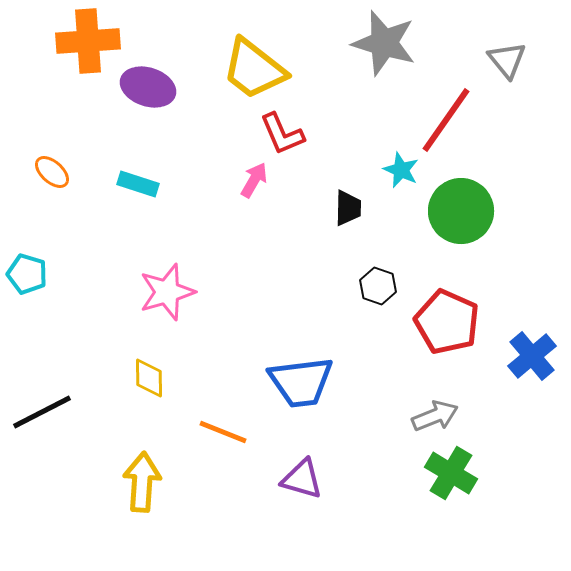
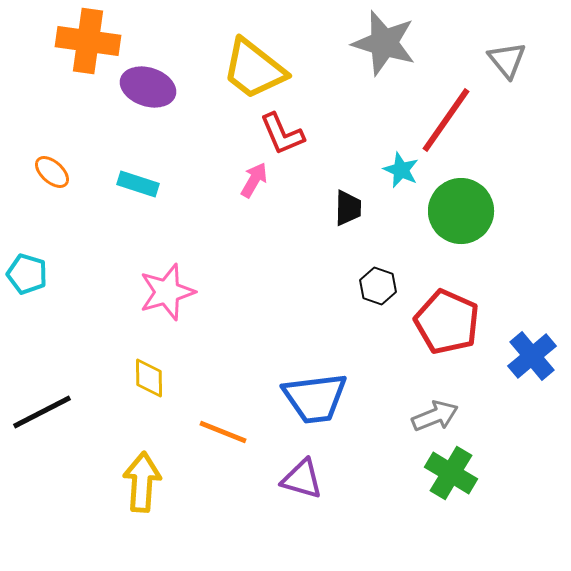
orange cross: rotated 12 degrees clockwise
blue trapezoid: moved 14 px right, 16 px down
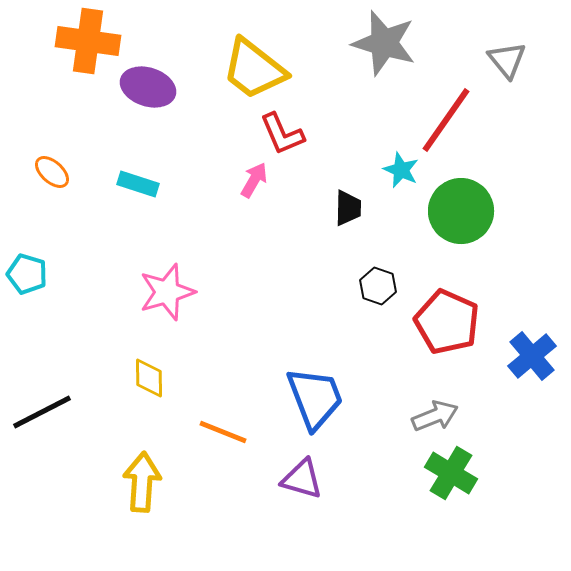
blue trapezoid: rotated 104 degrees counterclockwise
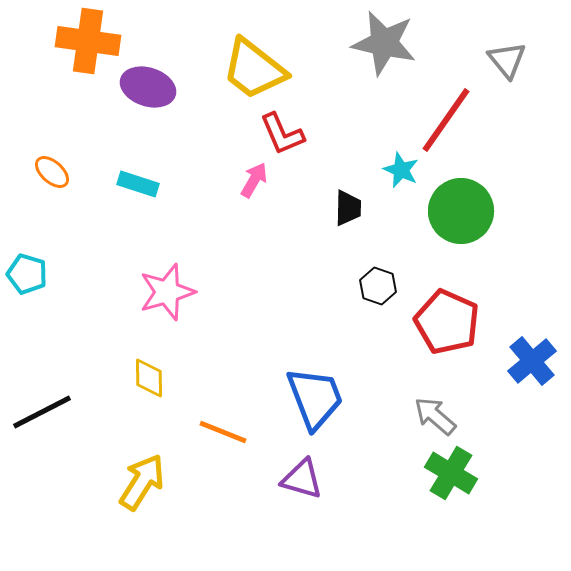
gray star: rotated 4 degrees counterclockwise
blue cross: moved 5 px down
gray arrow: rotated 117 degrees counterclockwise
yellow arrow: rotated 28 degrees clockwise
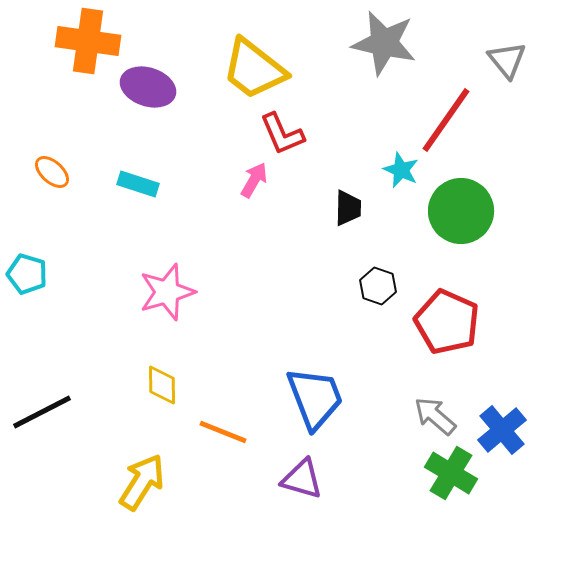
blue cross: moved 30 px left, 69 px down
yellow diamond: moved 13 px right, 7 px down
